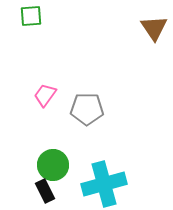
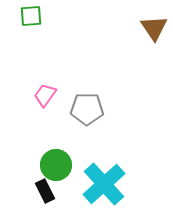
green circle: moved 3 px right
cyan cross: rotated 27 degrees counterclockwise
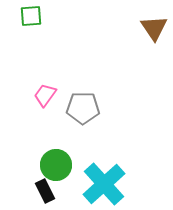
gray pentagon: moved 4 px left, 1 px up
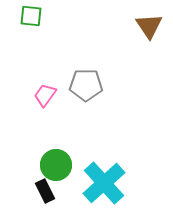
green square: rotated 10 degrees clockwise
brown triangle: moved 5 px left, 2 px up
gray pentagon: moved 3 px right, 23 px up
cyan cross: moved 1 px up
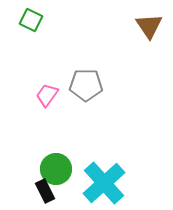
green square: moved 4 px down; rotated 20 degrees clockwise
pink trapezoid: moved 2 px right
green circle: moved 4 px down
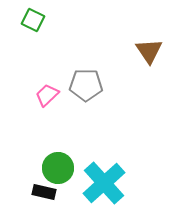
green square: moved 2 px right
brown triangle: moved 25 px down
pink trapezoid: rotated 10 degrees clockwise
green circle: moved 2 px right, 1 px up
black rectangle: moved 1 px left, 1 px down; rotated 50 degrees counterclockwise
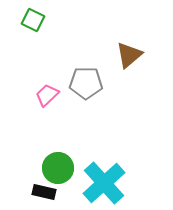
brown triangle: moved 20 px left, 4 px down; rotated 24 degrees clockwise
gray pentagon: moved 2 px up
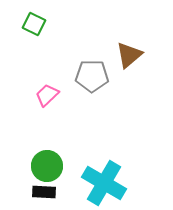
green square: moved 1 px right, 4 px down
gray pentagon: moved 6 px right, 7 px up
green circle: moved 11 px left, 2 px up
cyan cross: rotated 18 degrees counterclockwise
black rectangle: rotated 10 degrees counterclockwise
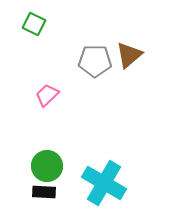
gray pentagon: moved 3 px right, 15 px up
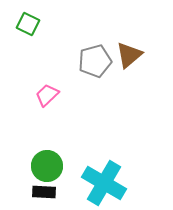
green square: moved 6 px left
gray pentagon: rotated 16 degrees counterclockwise
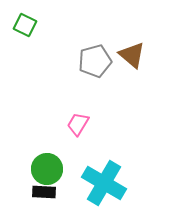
green square: moved 3 px left, 1 px down
brown triangle: moved 3 px right; rotated 40 degrees counterclockwise
pink trapezoid: moved 31 px right, 29 px down; rotated 15 degrees counterclockwise
green circle: moved 3 px down
